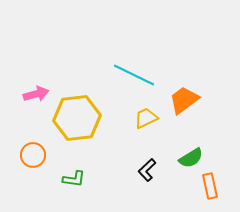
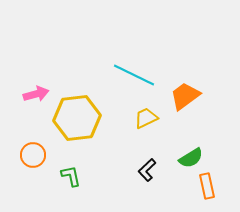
orange trapezoid: moved 1 px right, 4 px up
green L-shape: moved 3 px left, 3 px up; rotated 110 degrees counterclockwise
orange rectangle: moved 3 px left
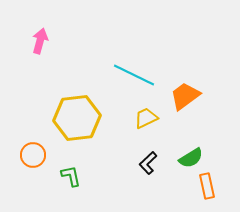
pink arrow: moved 4 px right, 53 px up; rotated 60 degrees counterclockwise
black L-shape: moved 1 px right, 7 px up
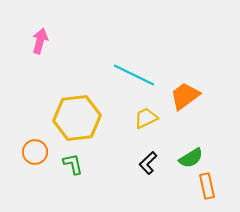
orange circle: moved 2 px right, 3 px up
green L-shape: moved 2 px right, 12 px up
